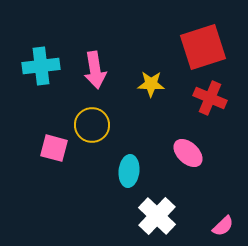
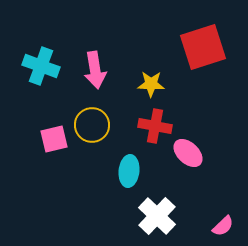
cyan cross: rotated 27 degrees clockwise
red cross: moved 55 px left, 28 px down; rotated 12 degrees counterclockwise
pink square: moved 9 px up; rotated 28 degrees counterclockwise
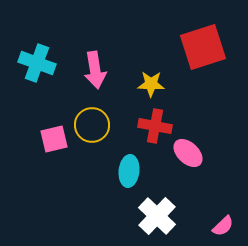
cyan cross: moved 4 px left, 3 px up
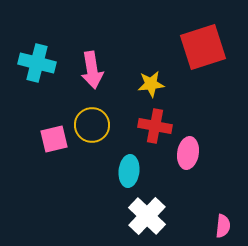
cyan cross: rotated 6 degrees counterclockwise
pink arrow: moved 3 px left
yellow star: rotated 8 degrees counterclockwise
pink ellipse: rotated 56 degrees clockwise
white cross: moved 10 px left
pink semicircle: rotated 40 degrees counterclockwise
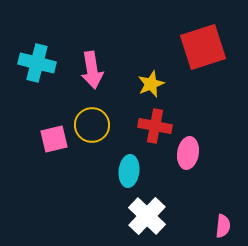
yellow star: rotated 16 degrees counterclockwise
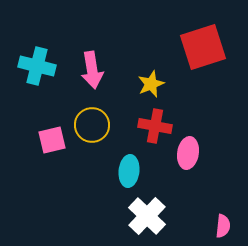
cyan cross: moved 3 px down
pink square: moved 2 px left, 1 px down
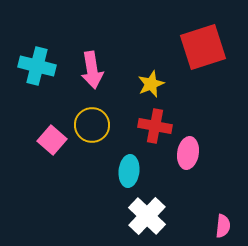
pink square: rotated 36 degrees counterclockwise
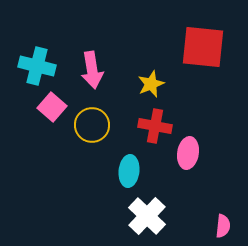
red square: rotated 24 degrees clockwise
pink square: moved 33 px up
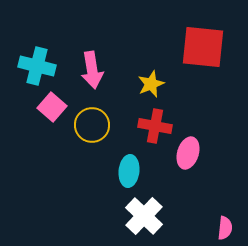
pink ellipse: rotated 8 degrees clockwise
white cross: moved 3 px left
pink semicircle: moved 2 px right, 2 px down
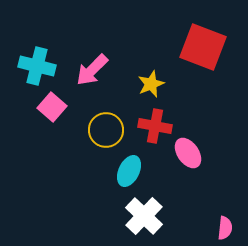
red square: rotated 15 degrees clockwise
pink arrow: rotated 54 degrees clockwise
yellow circle: moved 14 px right, 5 px down
pink ellipse: rotated 52 degrees counterclockwise
cyan ellipse: rotated 20 degrees clockwise
